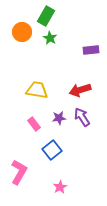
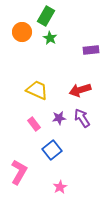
yellow trapezoid: rotated 15 degrees clockwise
purple arrow: moved 1 px down
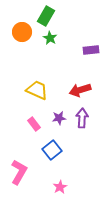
purple arrow: rotated 36 degrees clockwise
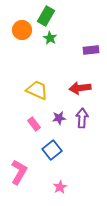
orange circle: moved 2 px up
red arrow: moved 2 px up; rotated 10 degrees clockwise
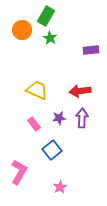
red arrow: moved 3 px down
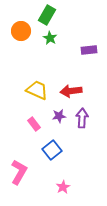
green rectangle: moved 1 px right, 1 px up
orange circle: moved 1 px left, 1 px down
purple rectangle: moved 2 px left
red arrow: moved 9 px left
purple star: moved 2 px up
pink star: moved 3 px right
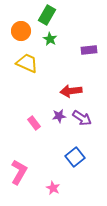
green star: moved 1 px down
yellow trapezoid: moved 10 px left, 27 px up
purple arrow: rotated 120 degrees clockwise
pink rectangle: moved 1 px up
blue square: moved 23 px right, 7 px down
pink star: moved 10 px left, 1 px down; rotated 16 degrees counterclockwise
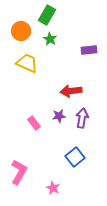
purple arrow: rotated 114 degrees counterclockwise
